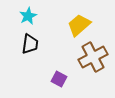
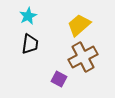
brown cross: moved 10 px left
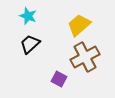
cyan star: rotated 24 degrees counterclockwise
black trapezoid: rotated 140 degrees counterclockwise
brown cross: moved 2 px right
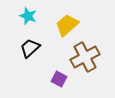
yellow trapezoid: moved 12 px left
black trapezoid: moved 4 px down
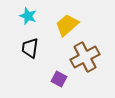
black trapezoid: rotated 40 degrees counterclockwise
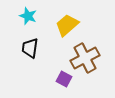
brown cross: moved 1 px down
purple square: moved 5 px right
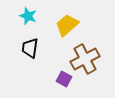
brown cross: moved 1 px down
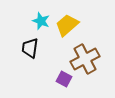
cyan star: moved 13 px right, 5 px down
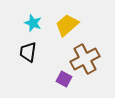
cyan star: moved 8 px left, 2 px down
black trapezoid: moved 2 px left, 4 px down
